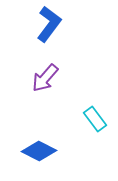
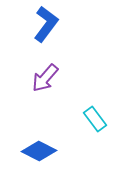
blue L-shape: moved 3 px left
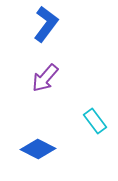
cyan rectangle: moved 2 px down
blue diamond: moved 1 px left, 2 px up
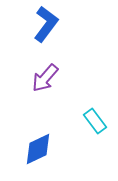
blue diamond: rotated 52 degrees counterclockwise
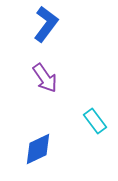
purple arrow: rotated 76 degrees counterclockwise
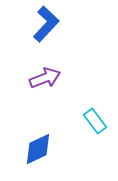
blue L-shape: rotated 6 degrees clockwise
purple arrow: rotated 76 degrees counterclockwise
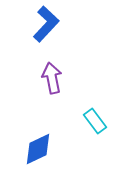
purple arrow: moved 7 px right; rotated 80 degrees counterclockwise
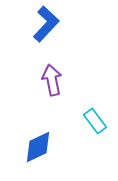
purple arrow: moved 2 px down
blue diamond: moved 2 px up
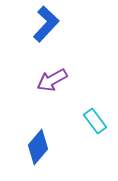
purple arrow: rotated 108 degrees counterclockwise
blue diamond: rotated 24 degrees counterclockwise
